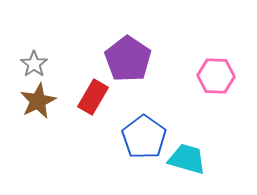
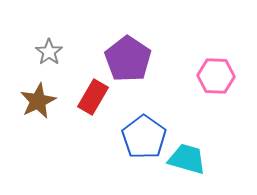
gray star: moved 15 px right, 12 px up
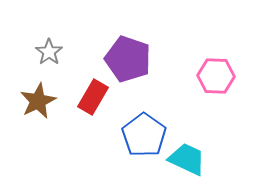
purple pentagon: rotated 15 degrees counterclockwise
blue pentagon: moved 2 px up
cyan trapezoid: rotated 9 degrees clockwise
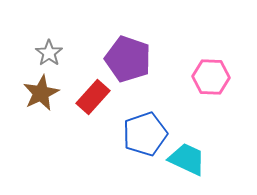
gray star: moved 1 px down
pink hexagon: moved 5 px left, 1 px down
red rectangle: rotated 12 degrees clockwise
brown star: moved 3 px right, 8 px up
blue pentagon: moved 1 px right, 1 px up; rotated 18 degrees clockwise
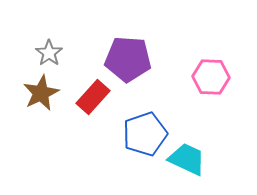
purple pentagon: rotated 15 degrees counterclockwise
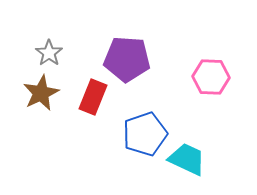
purple pentagon: moved 1 px left
red rectangle: rotated 20 degrees counterclockwise
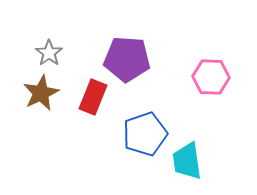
cyan trapezoid: moved 2 px down; rotated 123 degrees counterclockwise
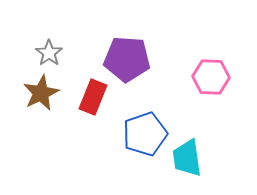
cyan trapezoid: moved 3 px up
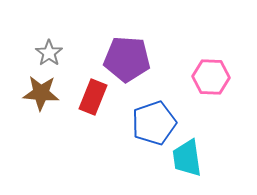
brown star: rotated 30 degrees clockwise
blue pentagon: moved 9 px right, 11 px up
